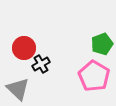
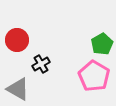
green pentagon: rotated 10 degrees counterclockwise
red circle: moved 7 px left, 8 px up
gray triangle: rotated 15 degrees counterclockwise
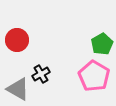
black cross: moved 10 px down
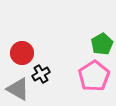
red circle: moved 5 px right, 13 px down
pink pentagon: rotated 8 degrees clockwise
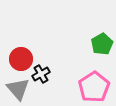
red circle: moved 1 px left, 6 px down
pink pentagon: moved 11 px down
gray triangle: rotated 20 degrees clockwise
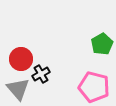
pink pentagon: rotated 24 degrees counterclockwise
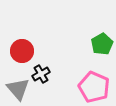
red circle: moved 1 px right, 8 px up
pink pentagon: rotated 8 degrees clockwise
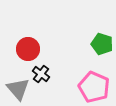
green pentagon: rotated 25 degrees counterclockwise
red circle: moved 6 px right, 2 px up
black cross: rotated 24 degrees counterclockwise
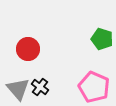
green pentagon: moved 5 px up
black cross: moved 1 px left, 13 px down
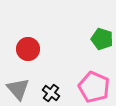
black cross: moved 11 px right, 6 px down
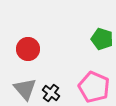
gray triangle: moved 7 px right
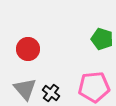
pink pentagon: rotated 28 degrees counterclockwise
